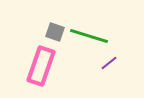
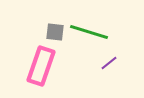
gray square: rotated 12 degrees counterclockwise
green line: moved 4 px up
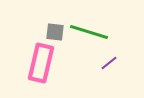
pink rectangle: moved 3 px up; rotated 6 degrees counterclockwise
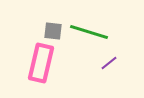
gray square: moved 2 px left, 1 px up
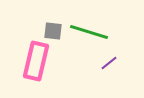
pink rectangle: moved 5 px left, 2 px up
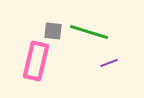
purple line: rotated 18 degrees clockwise
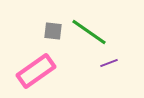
green line: rotated 18 degrees clockwise
pink rectangle: moved 10 px down; rotated 42 degrees clockwise
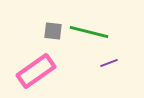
green line: rotated 21 degrees counterclockwise
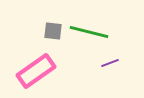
purple line: moved 1 px right
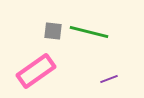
purple line: moved 1 px left, 16 px down
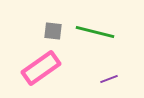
green line: moved 6 px right
pink rectangle: moved 5 px right, 3 px up
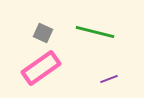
gray square: moved 10 px left, 2 px down; rotated 18 degrees clockwise
